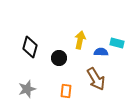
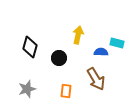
yellow arrow: moved 2 px left, 5 px up
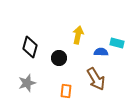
gray star: moved 6 px up
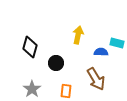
black circle: moved 3 px left, 5 px down
gray star: moved 5 px right, 6 px down; rotated 18 degrees counterclockwise
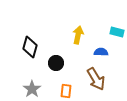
cyan rectangle: moved 11 px up
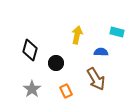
yellow arrow: moved 1 px left
black diamond: moved 3 px down
orange rectangle: rotated 32 degrees counterclockwise
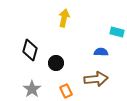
yellow arrow: moved 13 px left, 17 px up
brown arrow: rotated 65 degrees counterclockwise
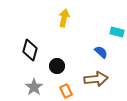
blue semicircle: rotated 40 degrees clockwise
black circle: moved 1 px right, 3 px down
gray star: moved 2 px right, 2 px up
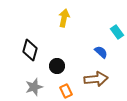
cyan rectangle: rotated 40 degrees clockwise
gray star: rotated 18 degrees clockwise
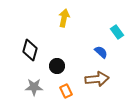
brown arrow: moved 1 px right
gray star: rotated 18 degrees clockwise
